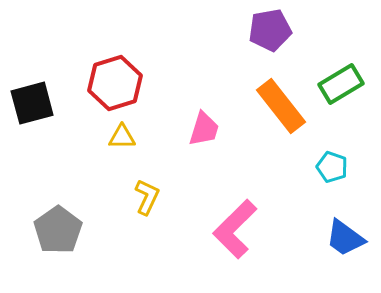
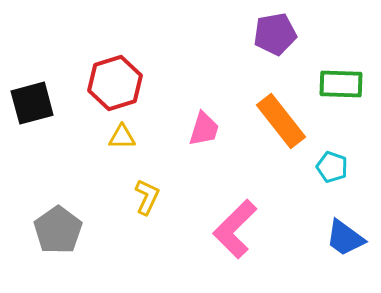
purple pentagon: moved 5 px right, 4 px down
green rectangle: rotated 33 degrees clockwise
orange rectangle: moved 15 px down
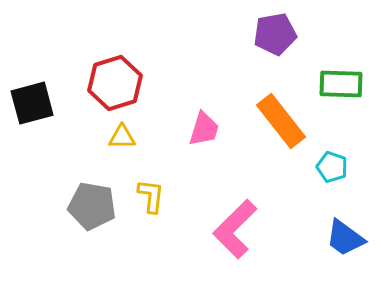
yellow L-shape: moved 4 px right, 1 px up; rotated 18 degrees counterclockwise
gray pentagon: moved 34 px right, 24 px up; rotated 27 degrees counterclockwise
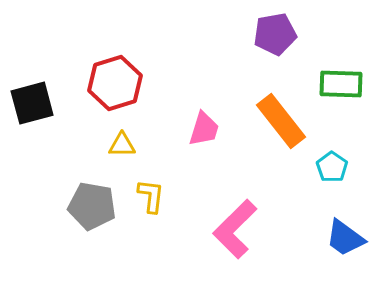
yellow triangle: moved 8 px down
cyan pentagon: rotated 16 degrees clockwise
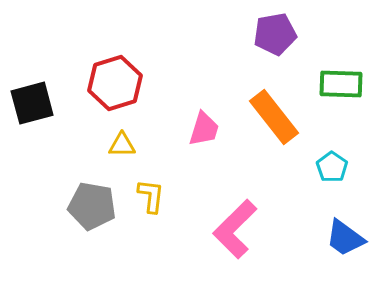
orange rectangle: moved 7 px left, 4 px up
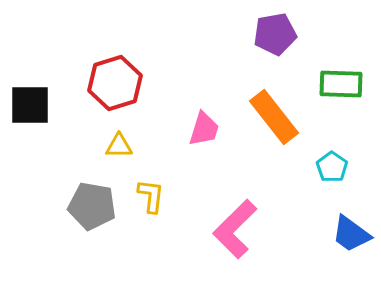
black square: moved 2 px left, 2 px down; rotated 15 degrees clockwise
yellow triangle: moved 3 px left, 1 px down
blue trapezoid: moved 6 px right, 4 px up
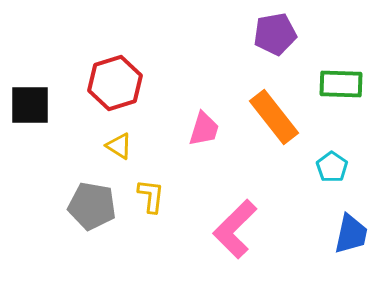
yellow triangle: rotated 32 degrees clockwise
blue trapezoid: rotated 114 degrees counterclockwise
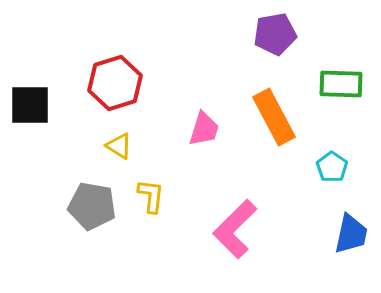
orange rectangle: rotated 10 degrees clockwise
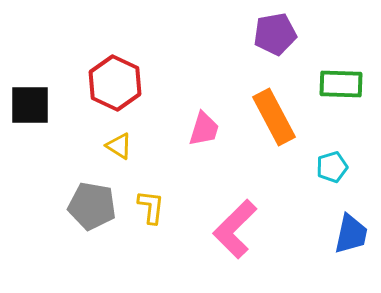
red hexagon: rotated 18 degrees counterclockwise
cyan pentagon: rotated 20 degrees clockwise
yellow L-shape: moved 11 px down
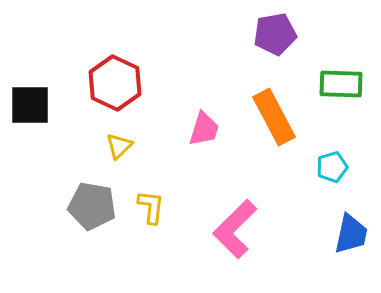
yellow triangle: rotated 44 degrees clockwise
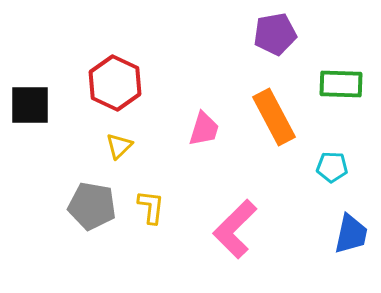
cyan pentagon: rotated 20 degrees clockwise
